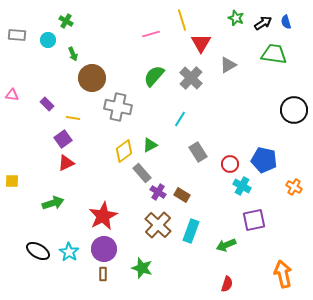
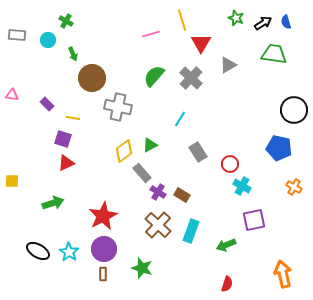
purple square at (63, 139): rotated 36 degrees counterclockwise
blue pentagon at (264, 160): moved 15 px right, 12 px up
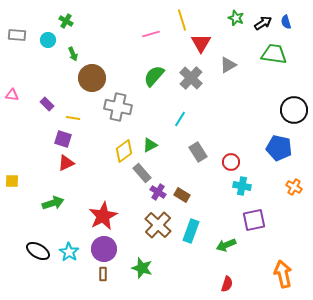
red circle at (230, 164): moved 1 px right, 2 px up
cyan cross at (242, 186): rotated 18 degrees counterclockwise
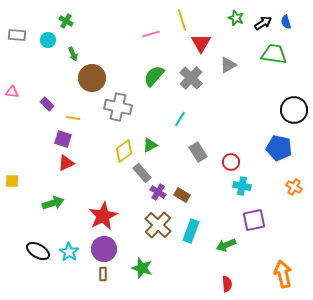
pink triangle at (12, 95): moved 3 px up
red semicircle at (227, 284): rotated 21 degrees counterclockwise
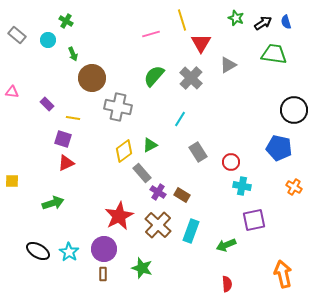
gray rectangle at (17, 35): rotated 36 degrees clockwise
red star at (103, 216): moved 16 px right
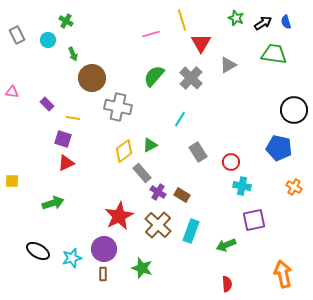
gray rectangle at (17, 35): rotated 24 degrees clockwise
cyan star at (69, 252): moved 3 px right, 6 px down; rotated 24 degrees clockwise
